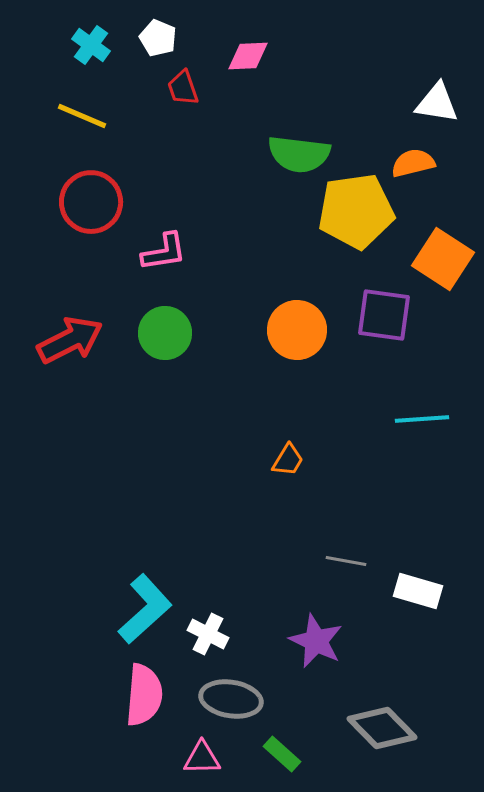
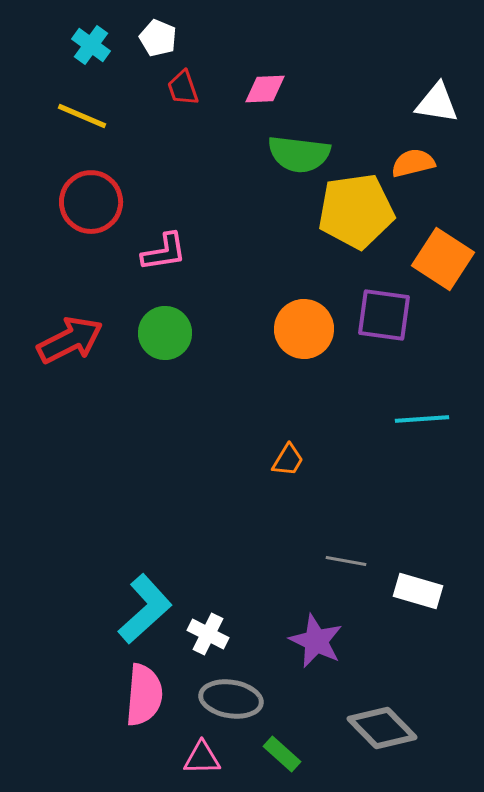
pink diamond: moved 17 px right, 33 px down
orange circle: moved 7 px right, 1 px up
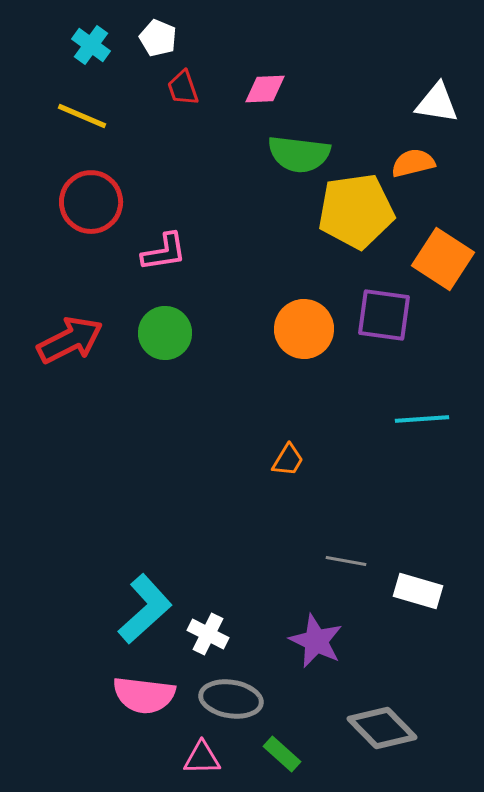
pink semicircle: rotated 92 degrees clockwise
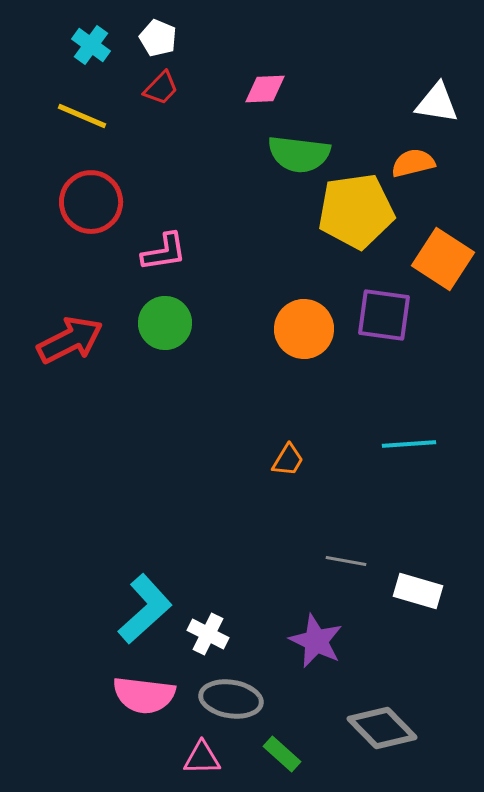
red trapezoid: moved 22 px left; rotated 117 degrees counterclockwise
green circle: moved 10 px up
cyan line: moved 13 px left, 25 px down
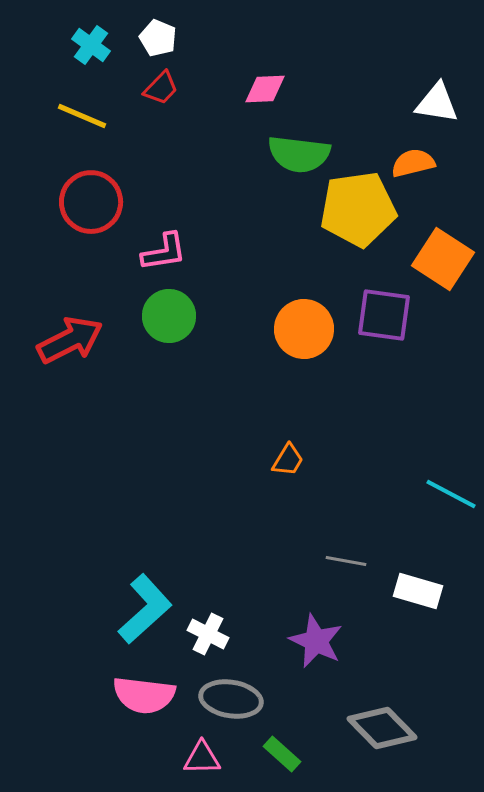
yellow pentagon: moved 2 px right, 2 px up
green circle: moved 4 px right, 7 px up
cyan line: moved 42 px right, 50 px down; rotated 32 degrees clockwise
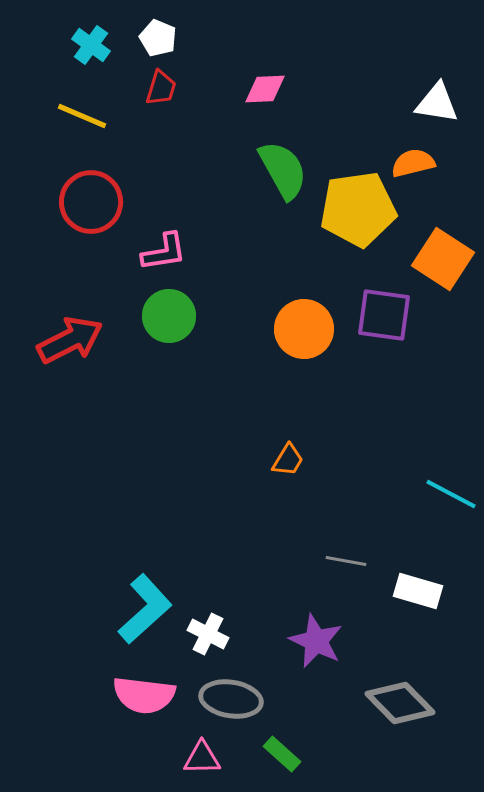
red trapezoid: rotated 27 degrees counterclockwise
green semicircle: moved 16 px left, 16 px down; rotated 126 degrees counterclockwise
gray diamond: moved 18 px right, 25 px up
